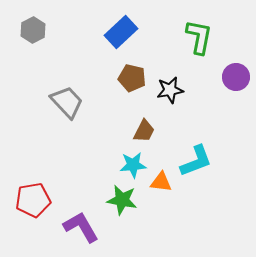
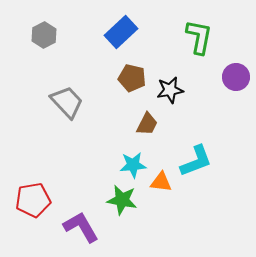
gray hexagon: moved 11 px right, 5 px down
brown trapezoid: moved 3 px right, 7 px up
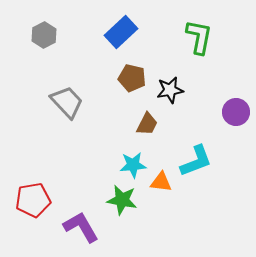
purple circle: moved 35 px down
